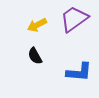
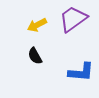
purple trapezoid: moved 1 px left
blue L-shape: moved 2 px right
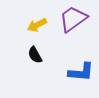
black semicircle: moved 1 px up
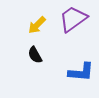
yellow arrow: rotated 18 degrees counterclockwise
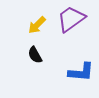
purple trapezoid: moved 2 px left
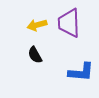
purple trapezoid: moved 2 px left, 4 px down; rotated 56 degrees counterclockwise
yellow arrow: rotated 30 degrees clockwise
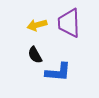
blue L-shape: moved 23 px left
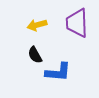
purple trapezoid: moved 8 px right
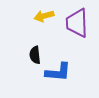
yellow arrow: moved 7 px right, 9 px up
black semicircle: rotated 24 degrees clockwise
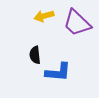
purple trapezoid: rotated 44 degrees counterclockwise
